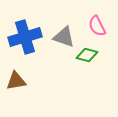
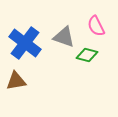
pink semicircle: moved 1 px left
blue cross: moved 6 px down; rotated 36 degrees counterclockwise
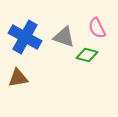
pink semicircle: moved 1 px right, 2 px down
blue cross: moved 6 px up; rotated 8 degrees counterclockwise
brown triangle: moved 2 px right, 3 px up
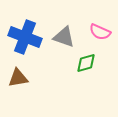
pink semicircle: moved 3 px right, 4 px down; rotated 40 degrees counterclockwise
blue cross: rotated 8 degrees counterclockwise
green diamond: moved 1 px left, 8 px down; rotated 30 degrees counterclockwise
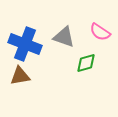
pink semicircle: rotated 10 degrees clockwise
blue cross: moved 7 px down
brown triangle: moved 2 px right, 2 px up
